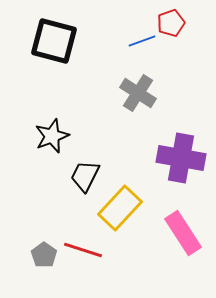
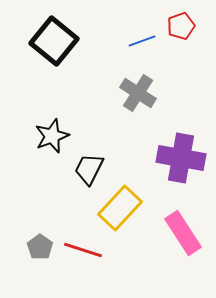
red pentagon: moved 10 px right, 3 px down
black square: rotated 24 degrees clockwise
black trapezoid: moved 4 px right, 7 px up
gray pentagon: moved 4 px left, 8 px up
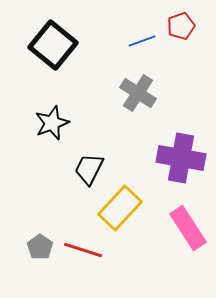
black square: moved 1 px left, 4 px down
black star: moved 13 px up
pink rectangle: moved 5 px right, 5 px up
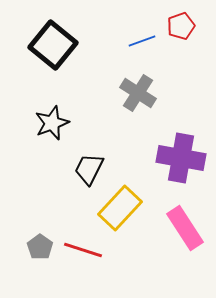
pink rectangle: moved 3 px left
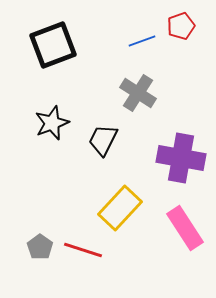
black square: rotated 30 degrees clockwise
black trapezoid: moved 14 px right, 29 px up
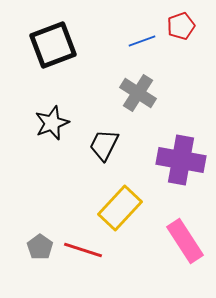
black trapezoid: moved 1 px right, 5 px down
purple cross: moved 2 px down
pink rectangle: moved 13 px down
